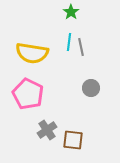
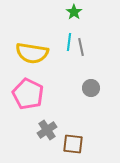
green star: moved 3 px right
brown square: moved 4 px down
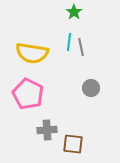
gray cross: rotated 30 degrees clockwise
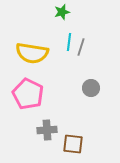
green star: moved 12 px left; rotated 21 degrees clockwise
gray line: rotated 30 degrees clockwise
